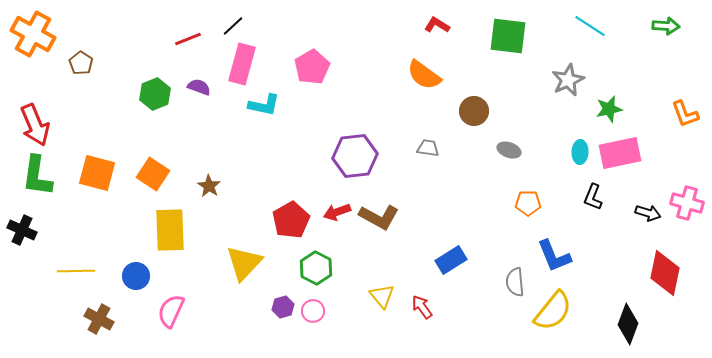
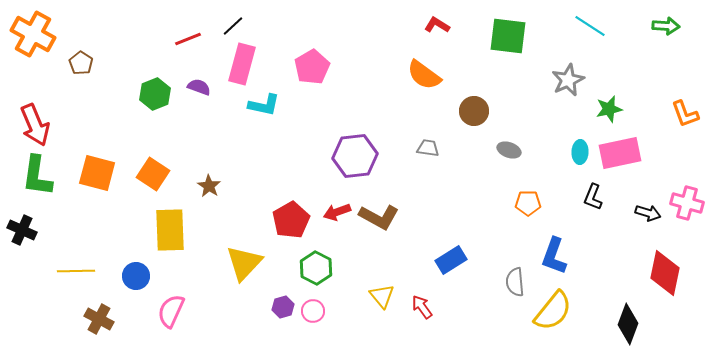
blue L-shape at (554, 256): rotated 42 degrees clockwise
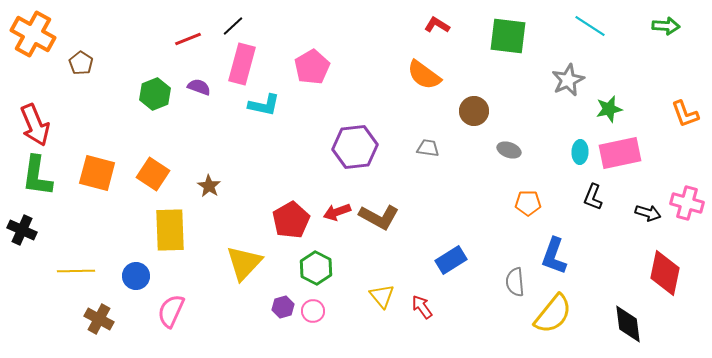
purple hexagon at (355, 156): moved 9 px up
yellow semicircle at (553, 311): moved 3 px down
black diamond at (628, 324): rotated 27 degrees counterclockwise
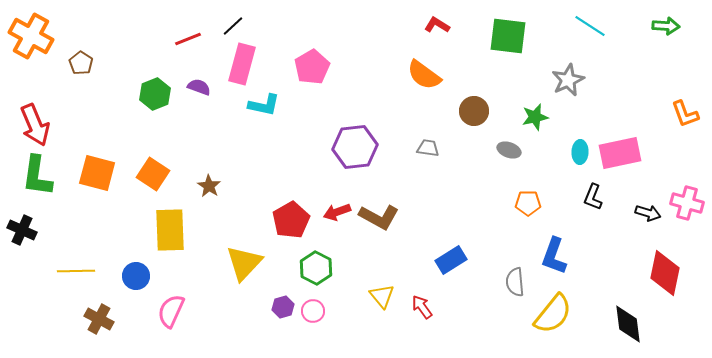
orange cross at (33, 34): moved 2 px left, 2 px down
green star at (609, 109): moved 74 px left, 8 px down
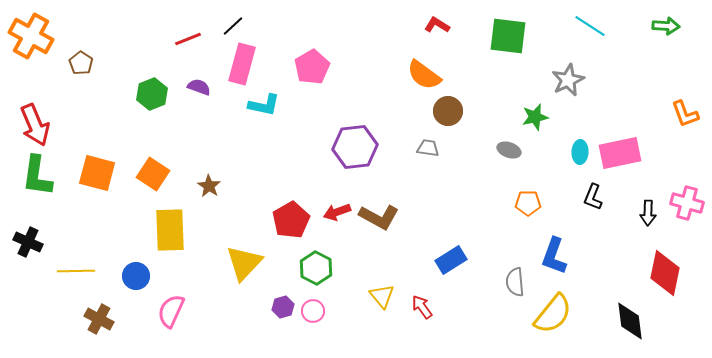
green hexagon at (155, 94): moved 3 px left
brown circle at (474, 111): moved 26 px left
black arrow at (648, 213): rotated 75 degrees clockwise
black cross at (22, 230): moved 6 px right, 12 px down
black diamond at (628, 324): moved 2 px right, 3 px up
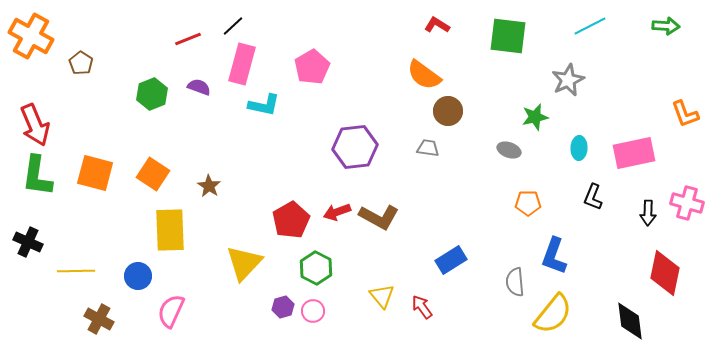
cyan line at (590, 26): rotated 60 degrees counterclockwise
cyan ellipse at (580, 152): moved 1 px left, 4 px up
pink rectangle at (620, 153): moved 14 px right
orange square at (97, 173): moved 2 px left
blue circle at (136, 276): moved 2 px right
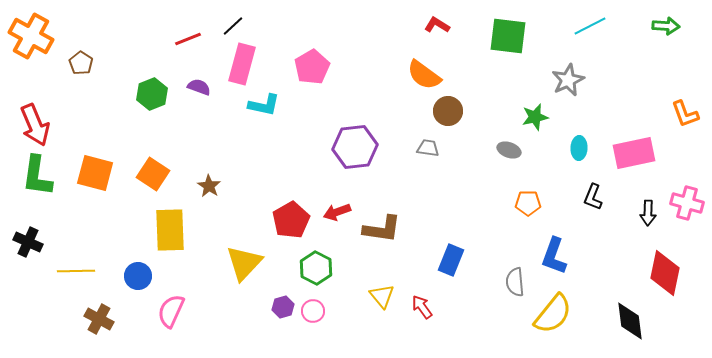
brown L-shape at (379, 217): moved 3 px right, 12 px down; rotated 21 degrees counterclockwise
blue rectangle at (451, 260): rotated 36 degrees counterclockwise
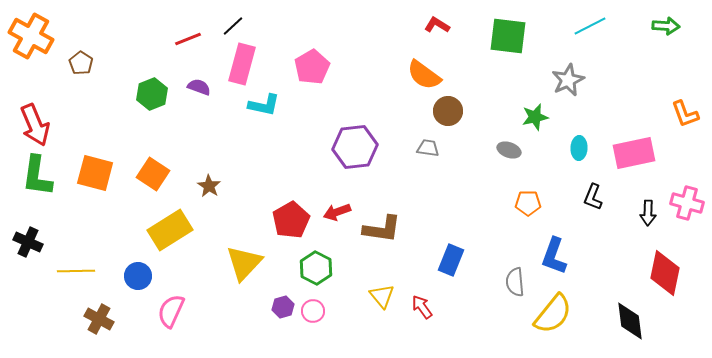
yellow rectangle at (170, 230): rotated 60 degrees clockwise
